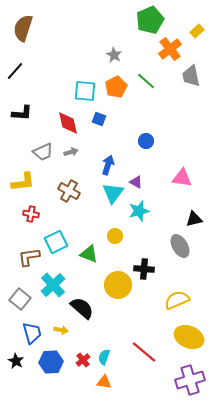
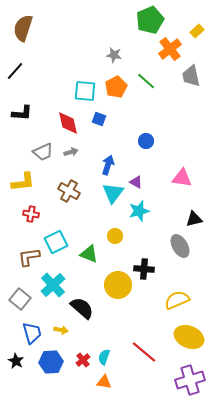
gray star at (114, 55): rotated 21 degrees counterclockwise
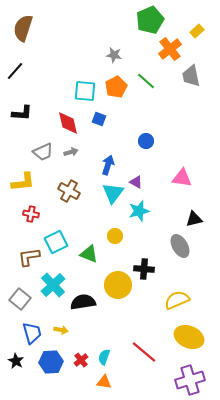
black semicircle at (82, 308): moved 1 px right, 6 px up; rotated 50 degrees counterclockwise
red cross at (83, 360): moved 2 px left
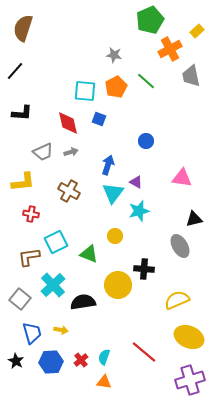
orange cross at (170, 49): rotated 10 degrees clockwise
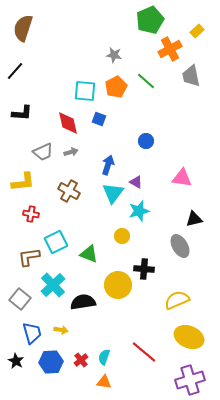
yellow circle at (115, 236): moved 7 px right
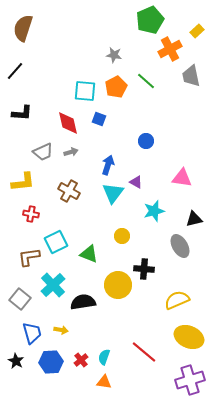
cyan star at (139, 211): moved 15 px right
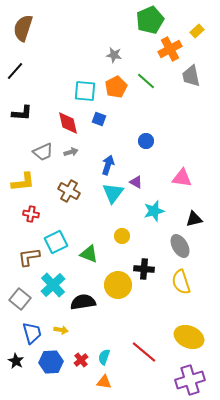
yellow semicircle at (177, 300): moved 4 px right, 18 px up; rotated 85 degrees counterclockwise
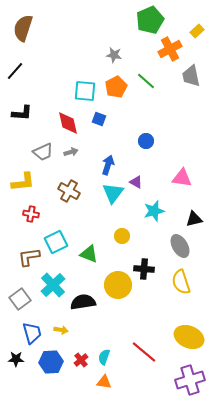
gray square at (20, 299): rotated 15 degrees clockwise
black star at (16, 361): moved 2 px up; rotated 28 degrees counterclockwise
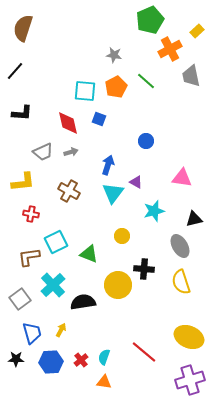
yellow arrow at (61, 330): rotated 72 degrees counterclockwise
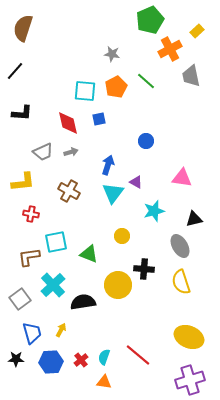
gray star at (114, 55): moved 2 px left, 1 px up
blue square at (99, 119): rotated 32 degrees counterclockwise
cyan square at (56, 242): rotated 15 degrees clockwise
red line at (144, 352): moved 6 px left, 3 px down
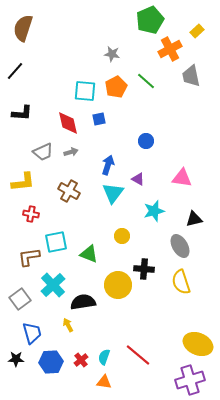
purple triangle at (136, 182): moved 2 px right, 3 px up
yellow arrow at (61, 330): moved 7 px right, 5 px up; rotated 56 degrees counterclockwise
yellow ellipse at (189, 337): moved 9 px right, 7 px down
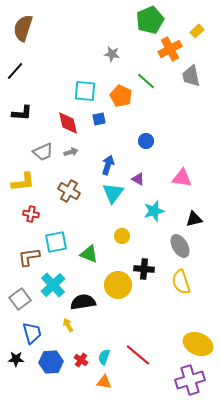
orange pentagon at (116, 87): moved 5 px right, 9 px down; rotated 20 degrees counterclockwise
red cross at (81, 360): rotated 16 degrees counterclockwise
